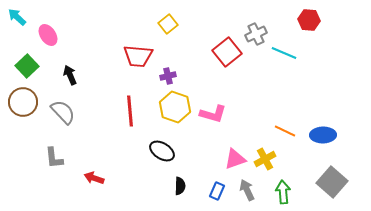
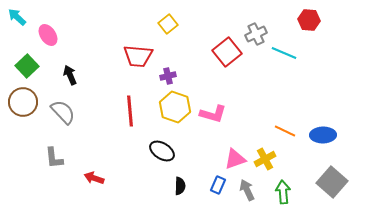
blue rectangle: moved 1 px right, 6 px up
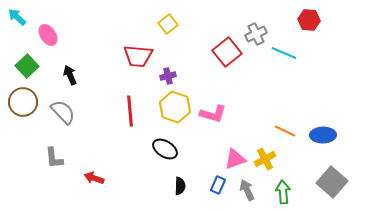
black ellipse: moved 3 px right, 2 px up
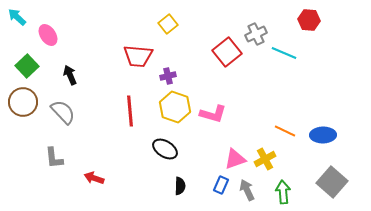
blue rectangle: moved 3 px right
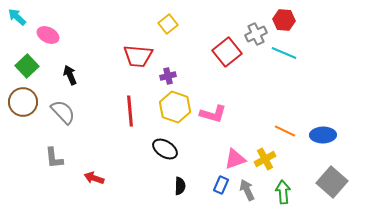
red hexagon: moved 25 px left
pink ellipse: rotated 30 degrees counterclockwise
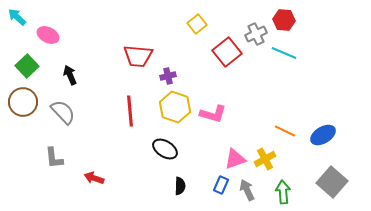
yellow square: moved 29 px right
blue ellipse: rotated 30 degrees counterclockwise
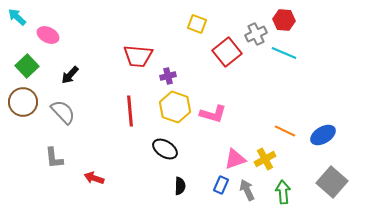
yellow square: rotated 30 degrees counterclockwise
black arrow: rotated 114 degrees counterclockwise
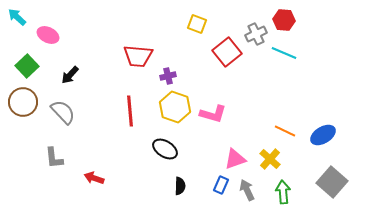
yellow cross: moved 5 px right; rotated 20 degrees counterclockwise
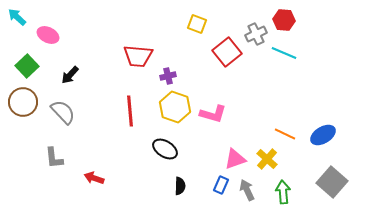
orange line: moved 3 px down
yellow cross: moved 3 px left
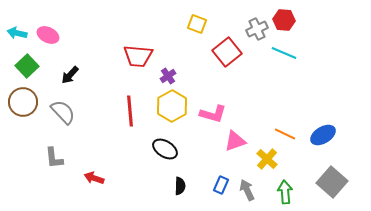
cyan arrow: moved 16 px down; rotated 30 degrees counterclockwise
gray cross: moved 1 px right, 5 px up
purple cross: rotated 21 degrees counterclockwise
yellow hexagon: moved 3 px left, 1 px up; rotated 12 degrees clockwise
pink triangle: moved 18 px up
green arrow: moved 2 px right
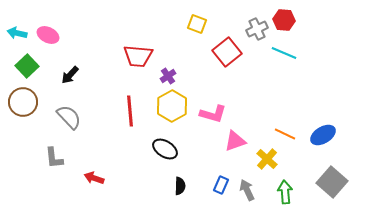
gray semicircle: moved 6 px right, 5 px down
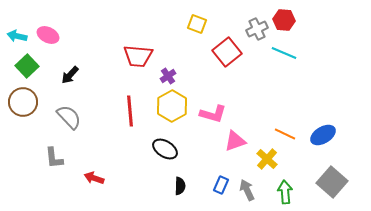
cyan arrow: moved 3 px down
